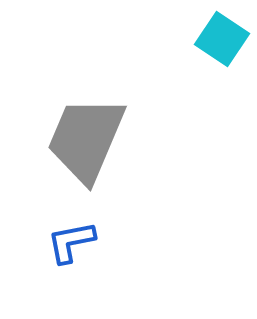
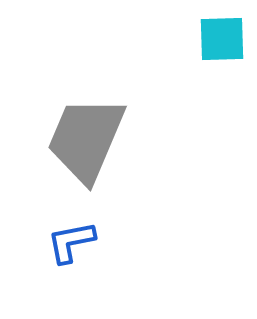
cyan square: rotated 36 degrees counterclockwise
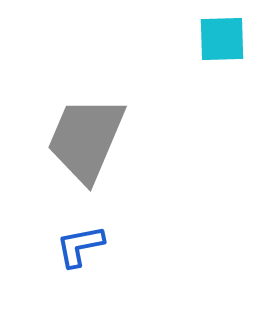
blue L-shape: moved 9 px right, 4 px down
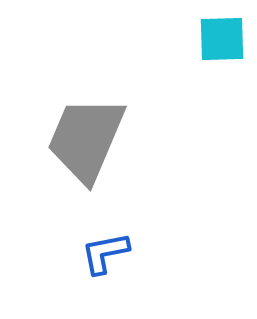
blue L-shape: moved 25 px right, 7 px down
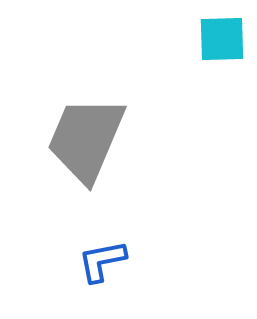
blue L-shape: moved 3 px left, 8 px down
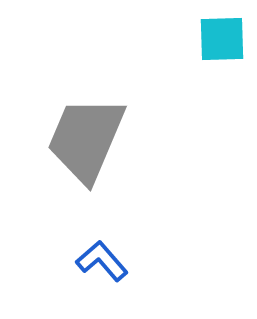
blue L-shape: rotated 60 degrees clockwise
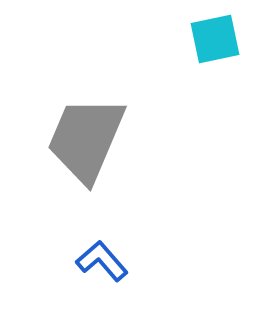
cyan square: moved 7 px left; rotated 10 degrees counterclockwise
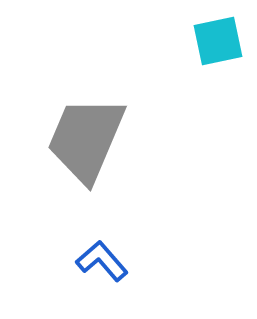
cyan square: moved 3 px right, 2 px down
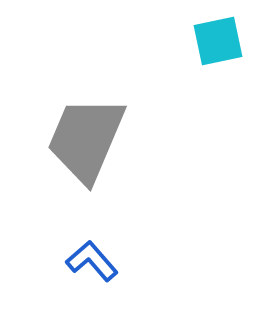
blue L-shape: moved 10 px left
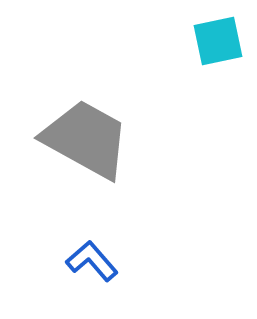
gray trapezoid: rotated 96 degrees clockwise
